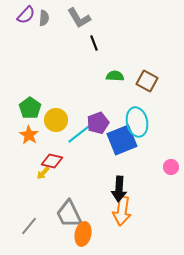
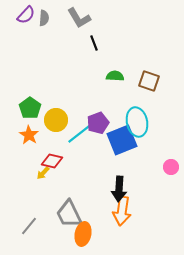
brown square: moved 2 px right; rotated 10 degrees counterclockwise
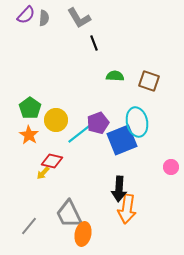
orange arrow: moved 5 px right, 2 px up
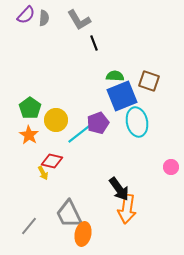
gray L-shape: moved 2 px down
blue square: moved 44 px up
yellow arrow: rotated 72 degrees counterclockwise
black arrow: rotated 40 degrees counterclockwise
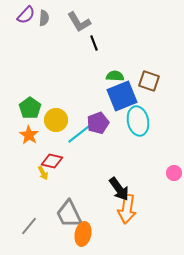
gray L-shape: moved 2 px down
cyan ellipse: moved 1 px right, 1 px up
pink circle: moved 3 px right, 6 px down
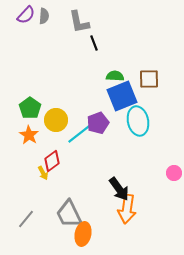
gray semicircle: moved 2 px up
gray L-shape: rotated 20 degrees clockwise
brown square: moved 2 px up; rotated 20 degrees counterclockwise
red diamond: rotated 50 degrees counterclockwise
gray line: moved 3 px left, 7 px up
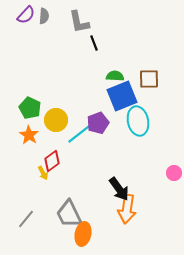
green pentagon: rotated 10 degrees counterclockwise
